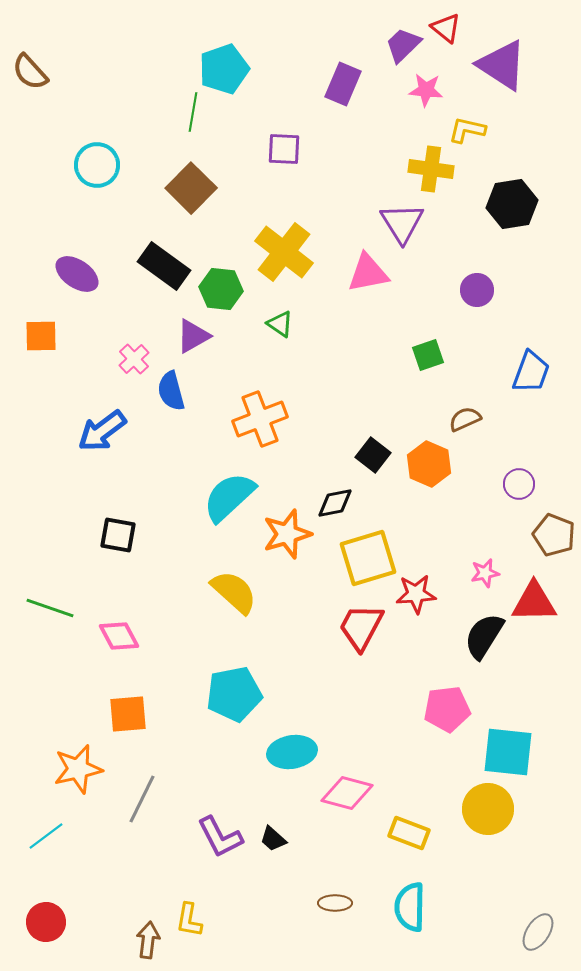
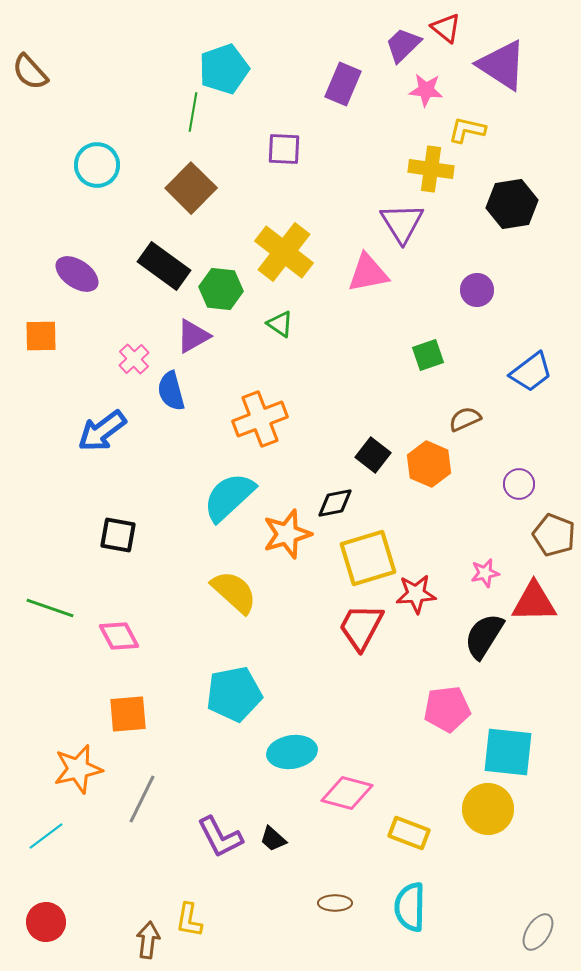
blue trapezoid at (531, 372): rotated 33 degrees clockwise
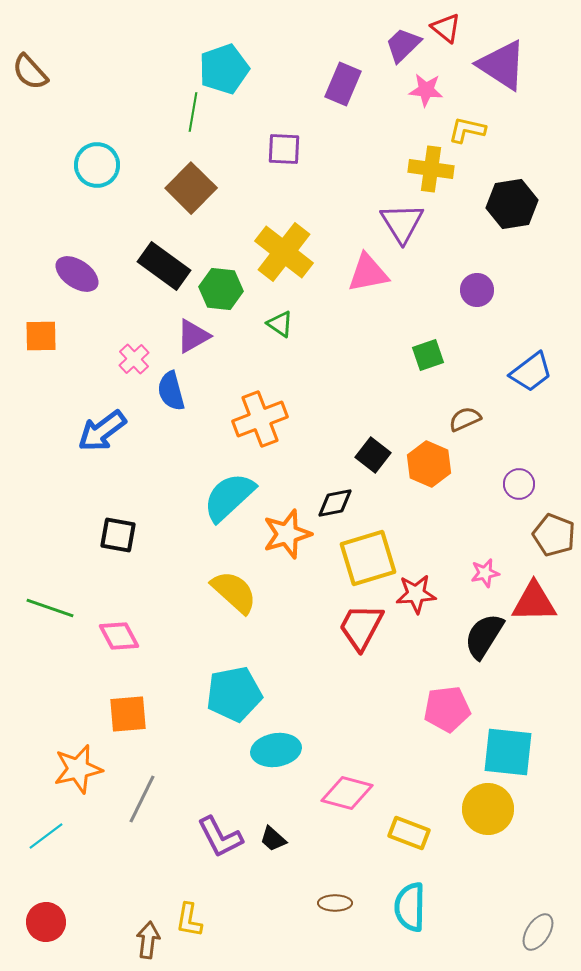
cyan ellipse at (292, 752): moved 16 px left, 2 px up
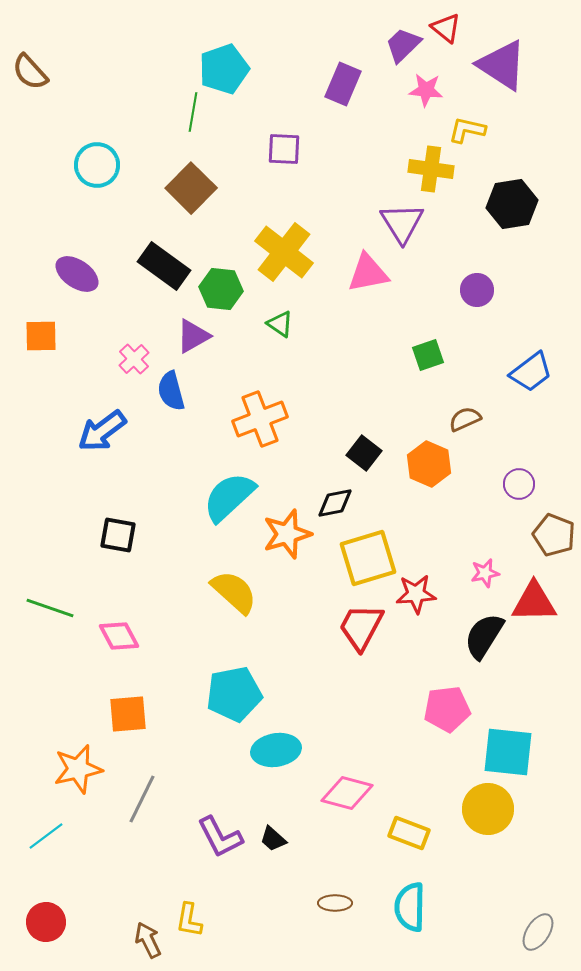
black square at (373, 455): moved 9 px left, 2 px up
brown arrow at (148, 940): rotated 33 degrees counterclockwise
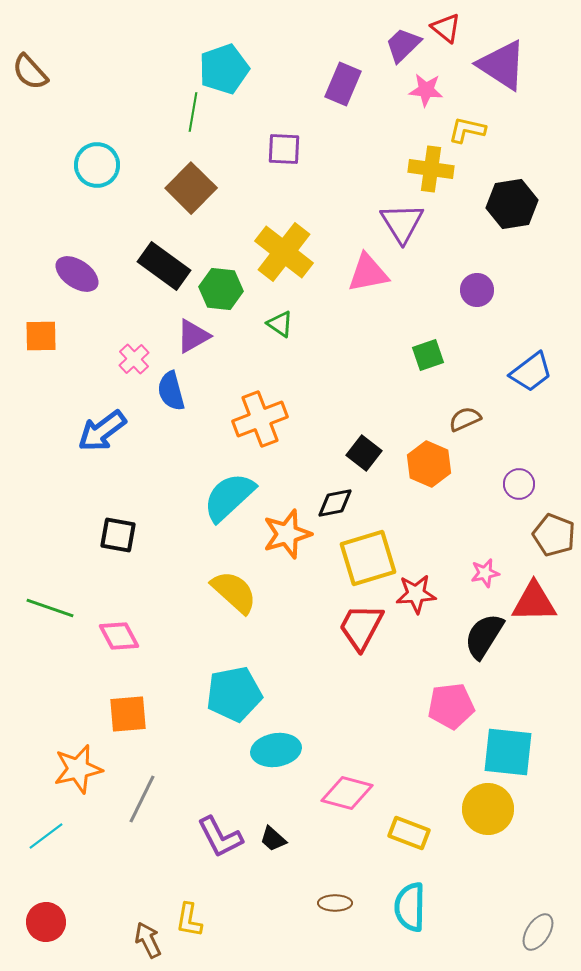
pink pentagon at (447, 709): moved 4 px right, 3 px up
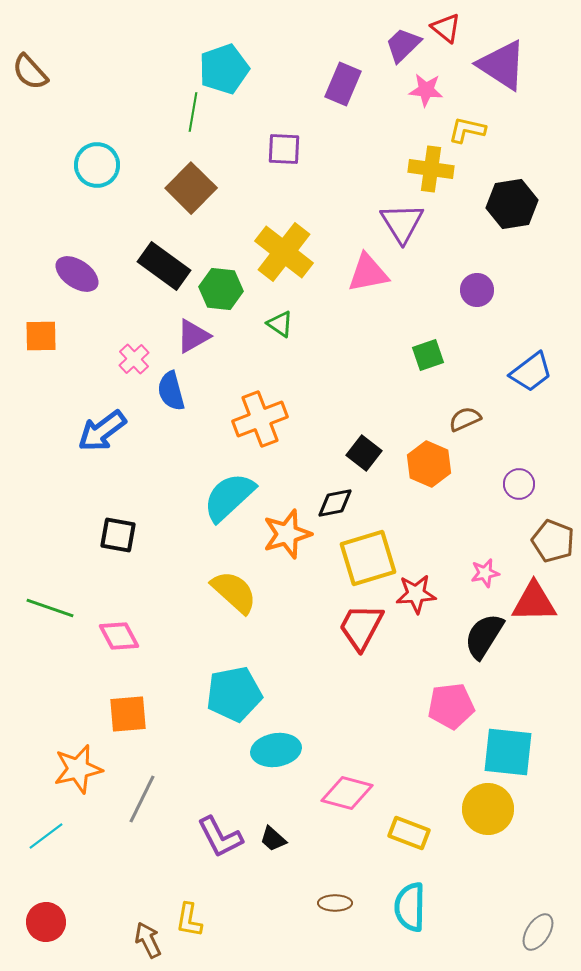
brown pentagon at (554, 535): moved 1 px left, 6 px down
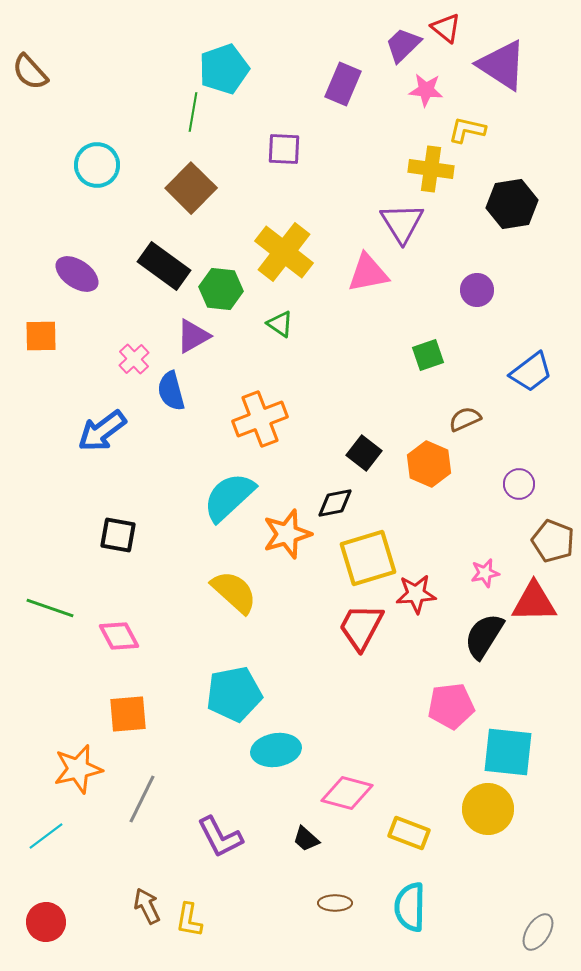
black trapezoid at (273, 839): moved 33 px right
brown arrow at (148, 940): moved 1 px left, 34 px up
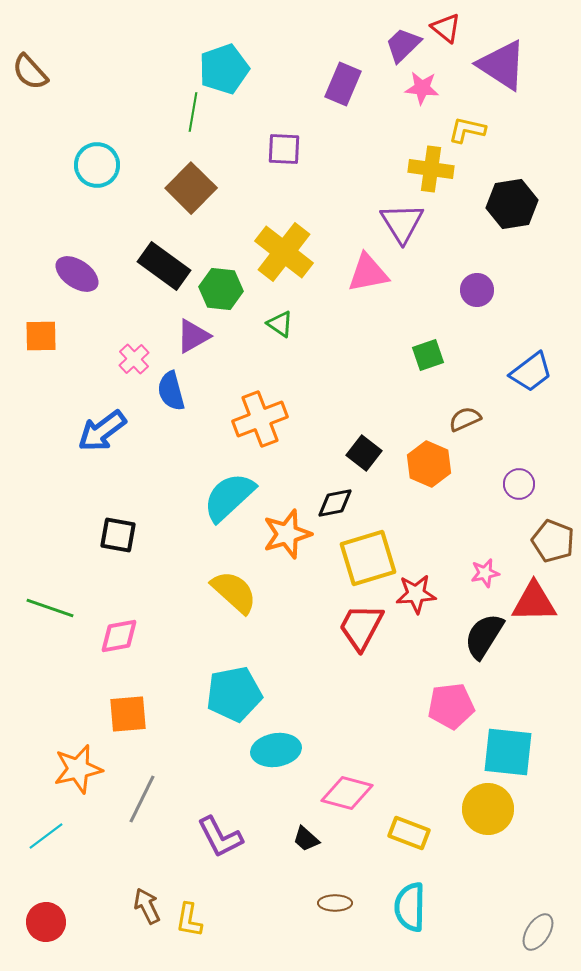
pink star at (426, 90): moved 4 px left, 2 px up
pink diamond at (119, 636): rotated 72 degrees counterclockwise
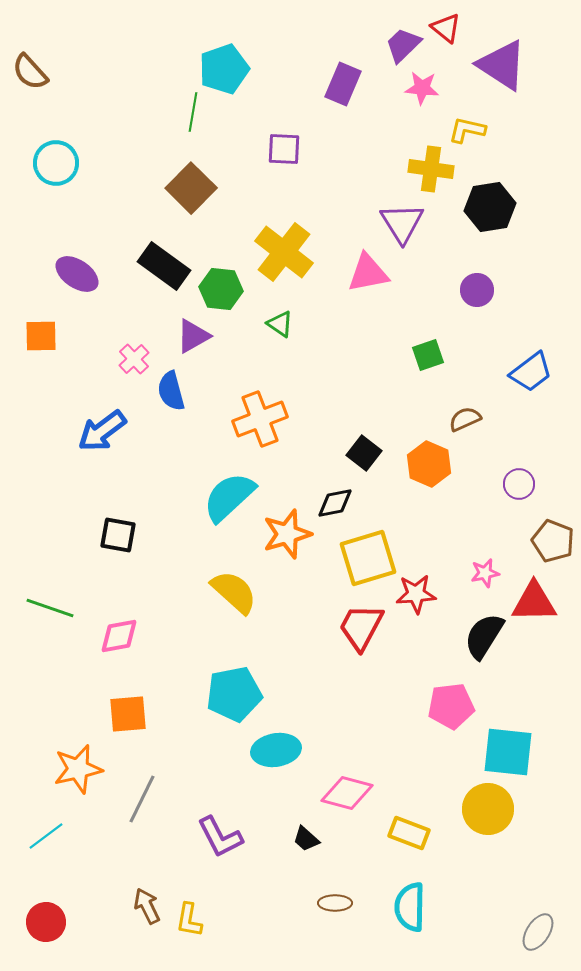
cyan circle at (97, 165): moved 41 px left, 2 px up
black hexagon at (512, 204): moved 22 px left, 3 px down
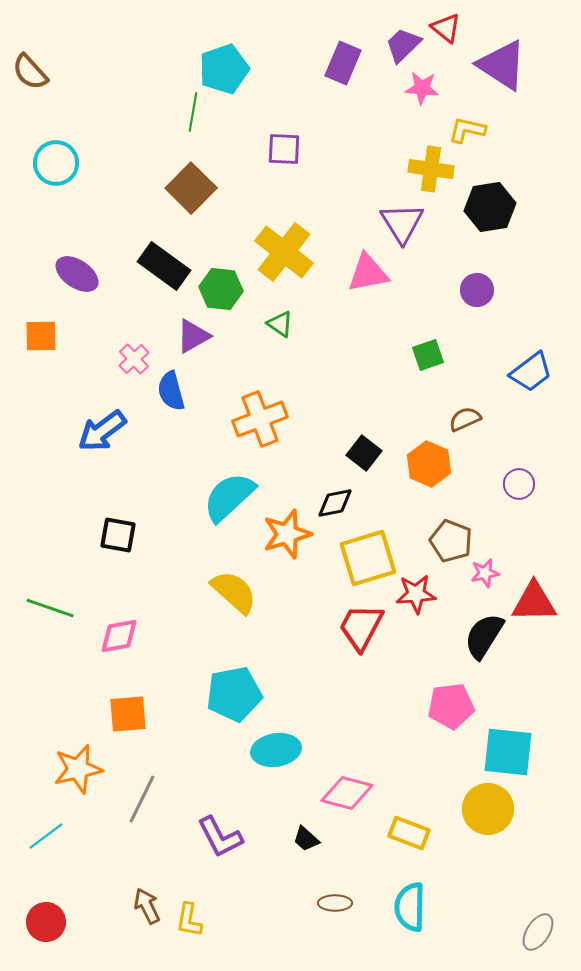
purple rectangle at (343, 84): moved 21 px up
brown pentagon at (553, 541): moved 102 px left
